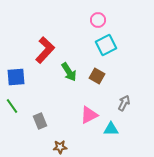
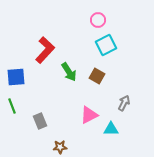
green line: rotated 14 degrees clockwise
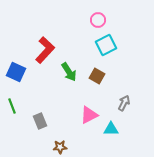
blue square: moved 5 px up; rotated 30 degrees clockwise
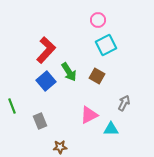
red L-shape: moved 1 px right
blue square: moved 30 px right, 9 px down; rotated 24 degrees clockwise
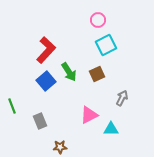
brown square: moved 2 px up; rotated 35 degrees clockwise
gray arrow: moved 2 px left, 5 px up
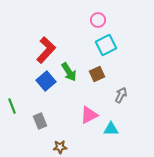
gray arrow: moved 1 px left, 3 px up
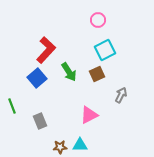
cyan square: moved 1 px left, 5 px down
blue square: moved 9 px left, 3 px up
cyan triangle: moved 31 px left, 16 px down
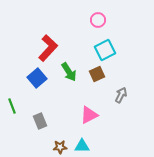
red L-shape: moved 2 px right, 2 px up
cyan triangle: moved 2 px right, 1 px down
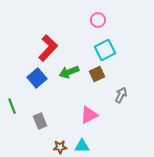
green arrow: rotated 102 degrees clockwise
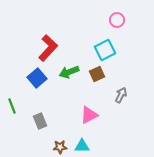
pink circle: moved 19 px right
